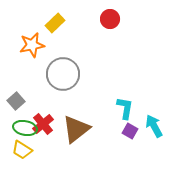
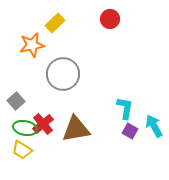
brown triangle: rotated 28 degrees clockwise
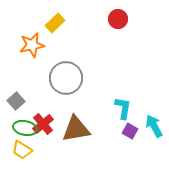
red circle: moved 8 px right
gray circle: moved 3 px right, 4 px down
cyan L-shape: moved 2 px left
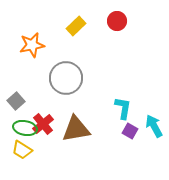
red circle: moved 1 px left, 2 px down
yellow rectangle: moved 21 px right, 3 px down
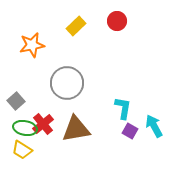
gray circle: moved 1 px right, 5 px down
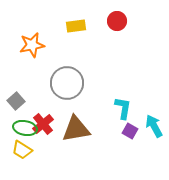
yellow rectangle: rotated 36 degrees clockwise
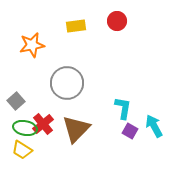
brown triangle: rotated 36 degrees counterclockwise
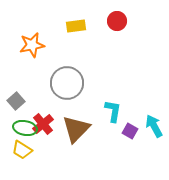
cyan L-shape: moved 10 px left, 3 px down
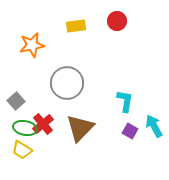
cyan L-shape: moved 12 px right, 10 px up
brown triangle: moved 4 px right, 1 px up
